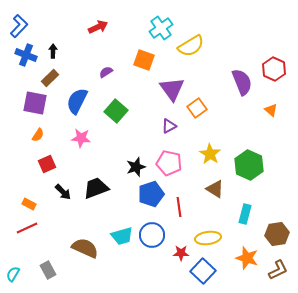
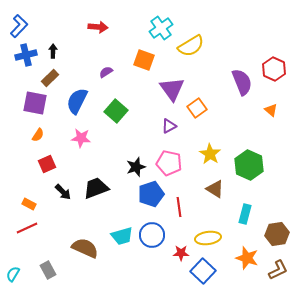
red arrow at (98, 27): rotated 30 degrees clockwise
blue cross at (26, 55): rotated 35 degrees counterclockwise
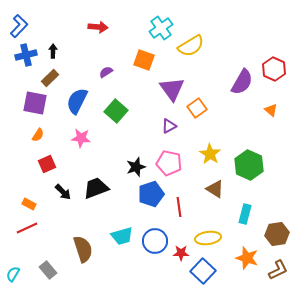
purple semicircle at (242, 82): rotated 52 degrees clockwise
blue circle at (152, 235): moved 3 px right, 6 px down
brown semicircle at (85, 248): moved 2 px left, 1 px down; rotated 48 degrees clockwise
gray rectangle at (48, 270): rotated 12 degrees counterclockwise
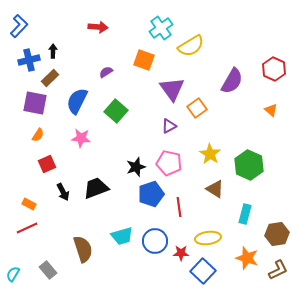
blue cross at (26, 55): moved 3 px right, 5 px down
purple semicircle at (242, 82): moved 10 px left, 1 px up
black arrow at (63, 192): rotated 18 degrees clockwise
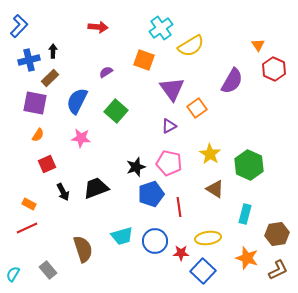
orange triangle at (271, 110): moved 13 px left, 65 px up; rotated 16 degrees clockwise
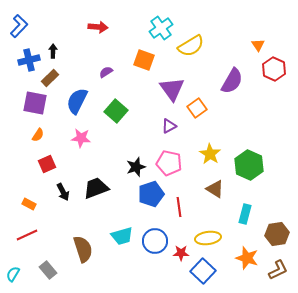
red line at (27, 228): moved 7 px down
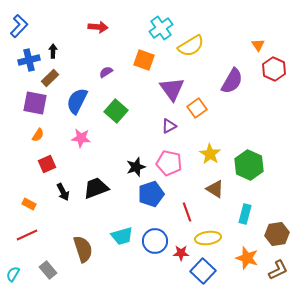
red line at (179, 207): moved 8 px right, 5 px down; rotated 12 degrees counterclockwise
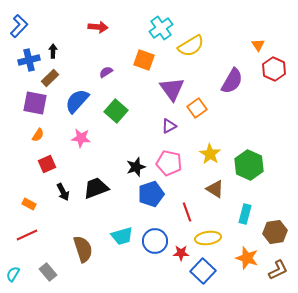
blue semicircle at (77, 101): rotated 16 degrees clockwise
brown hexagon at (277, 234): moved 2 px left, 2 px up
gray rectangle at (48, 270): moved 2 px down
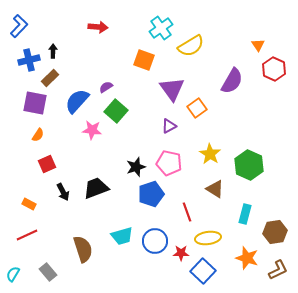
purple semicircle at (106, 72): moved 15 px down
pink star at (81, 138): moved 11 px right, 8 px up
